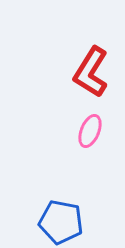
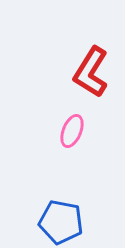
pink ellipse: moved 18 px left
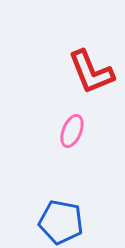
red L-shape: rotated 54 degrees counterclockwise
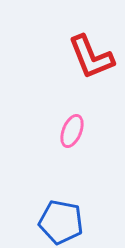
red L-shape: moved 15 px up
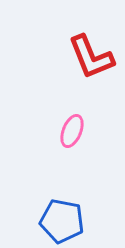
blue pentagon: moved 1 px right, 1 px up
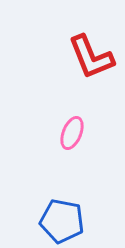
pink ellipse: moved 2 px down
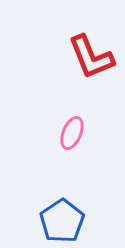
blue pentagon: rotated 27 degrees clockwise
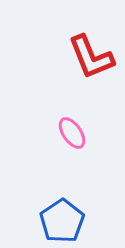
pink ellipse: rotated 56 degrees counterclockwise
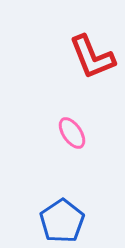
red L-shape: moved 1 px right
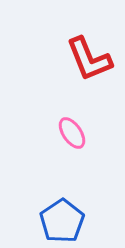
red L-shape: moved 3 px left, 2 px down
